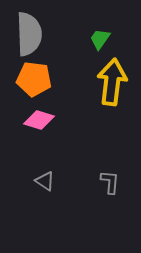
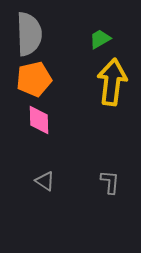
green trapezoid: rotated 25 degrees clockwise
orange pentagon: rotated 20 degrees counterclockwise
pink diamond: rotated 72 degrees clockwise
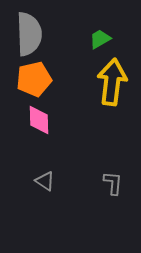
gray L-shape: moved 3 px right, 1 px down
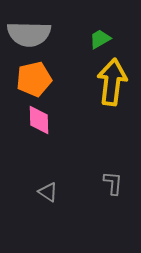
gray semicircle: rotated 93 degrees clockwise
gray triangle: moved 3 px right, 11 px down
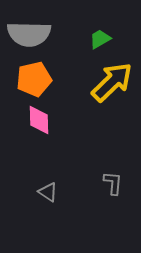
yellow arrow: rotated 39 degrees clockwise
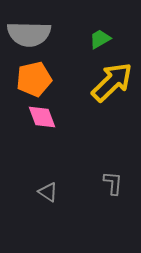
pink diamond: moved 3 px right, 3 px up; rotated 20 degrees counterclockwise
